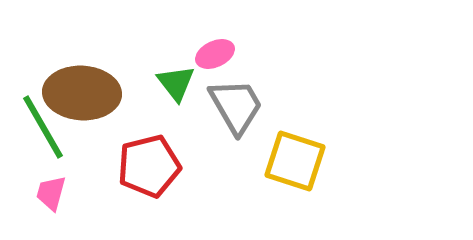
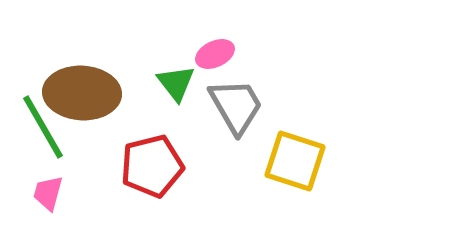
red pentagon: moved 3 px right
pink trapezoid: moved 3 px left
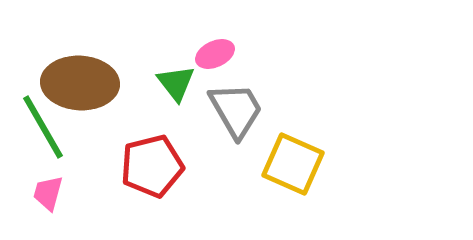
brown ellipse: moved 2 px left, 10 px up
gray trapezoid: moved 4 px down
yellow square: moved 2 px left, 3 px down; rotated 6 degrees clockwise
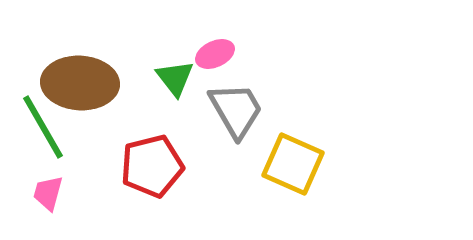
green triangle: moved 1 px left, 5 px up
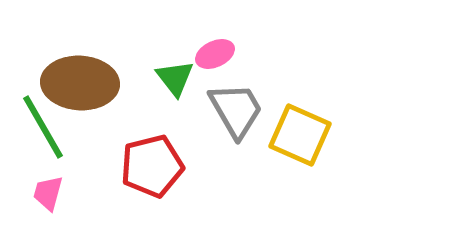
yellow square: moved 7 px right, 29 px up
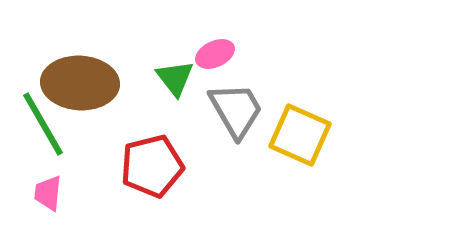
green line: moved 3 px up
pink trapezoid: rotated 9 degrees counterclockwise
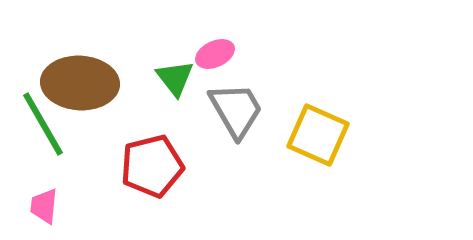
yellow square: moved 18 px right
pink trapezoid: moved 4 px left, 13 px down
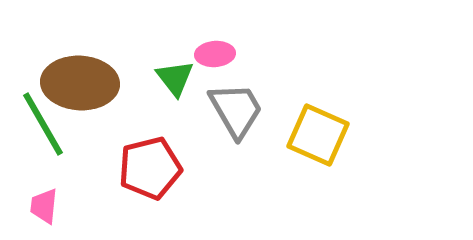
pink ellipse: rotated 21 degrees clockwise
red pentagon: moved 2 px left, 2 px down
